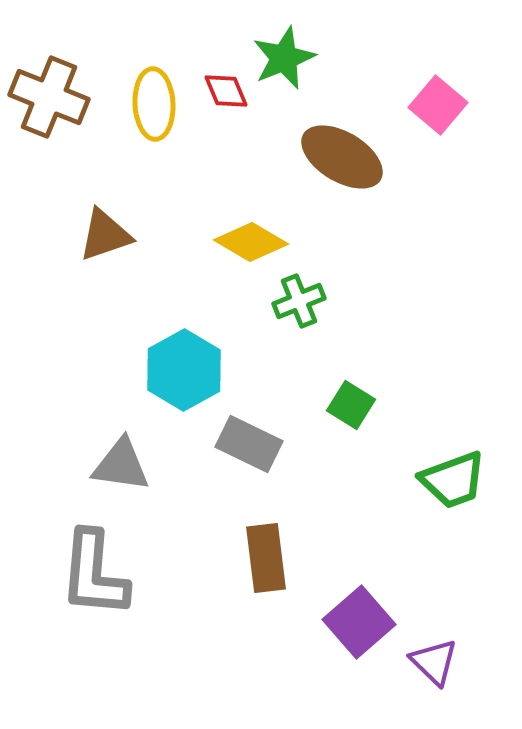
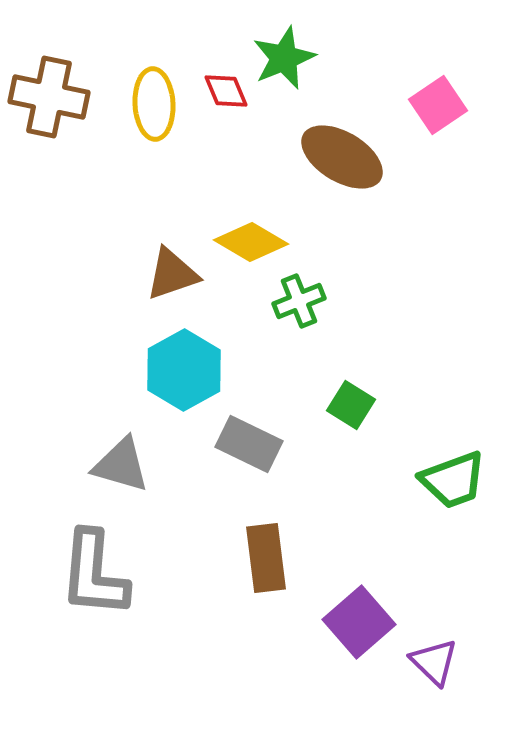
brown cross: rotated 10 degrees counterclockwise
pink square: rotated 16 degrees clockwise
brown triangle: moved 67 px right, 39 px down
gray triangle: rotated 8 degrees clockwise
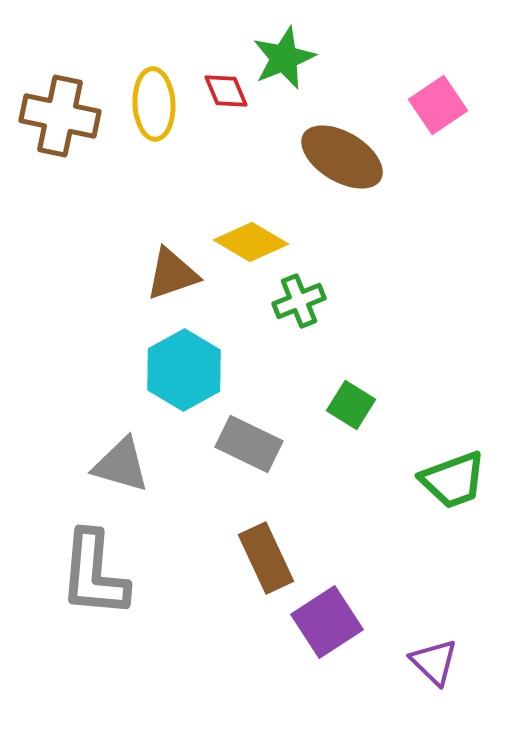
brown cross: moved 11 px right, 19 px down
brown rectangle: rotated 18 degrees counterclockwise
purple square: moved 32 px left; rotated 8 degrees clockwise
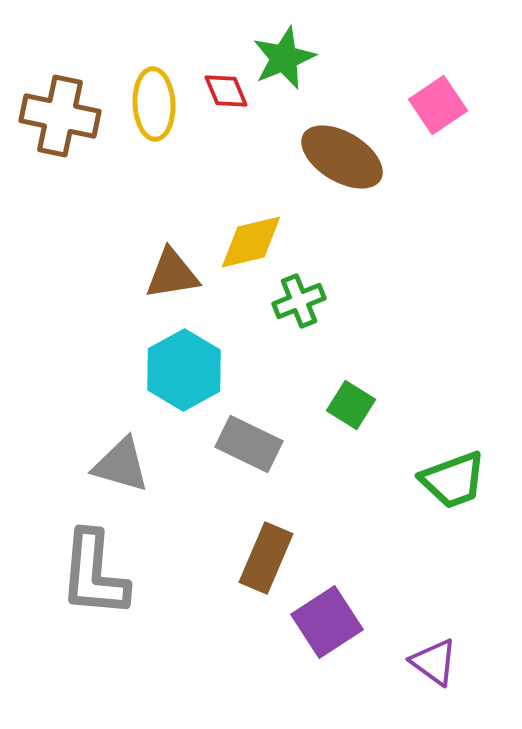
yellow diamond: rotated 44 degrees counterclockwise
brown triangle: rotated 10 degrees clockwise
brown rectangle: rotated 48 degrees clockwise
purple triangle: rotated 8 degrees counterclockwise
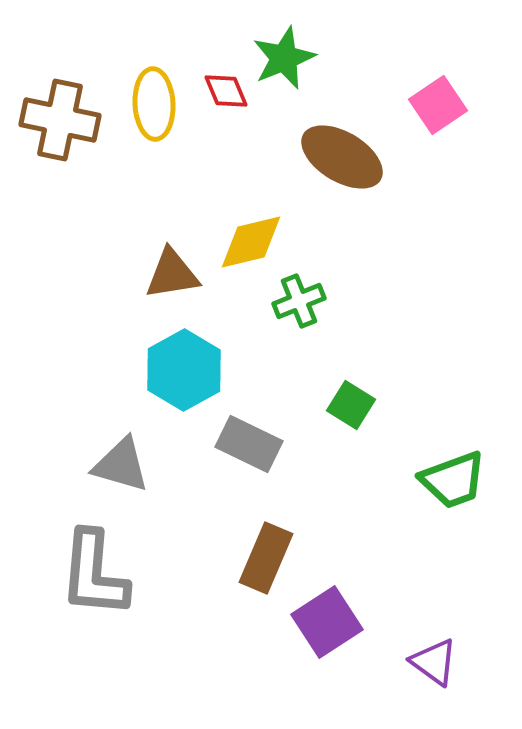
brown cross: moved 4 px down
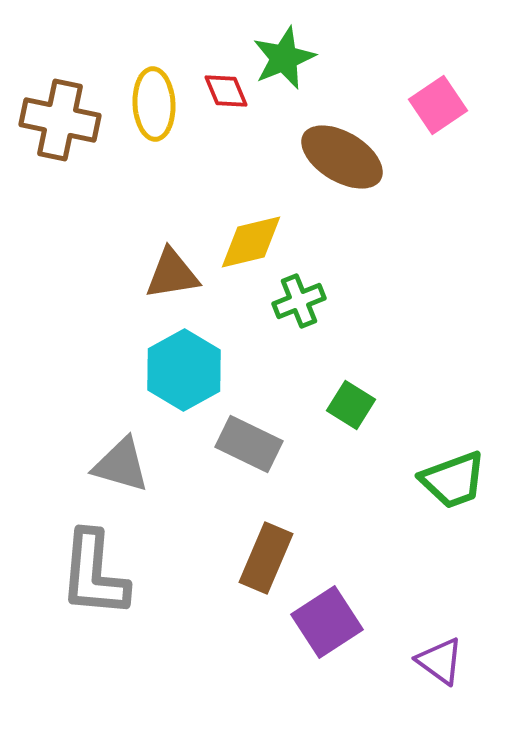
purple triangle: moved 6 px right, 1 px up
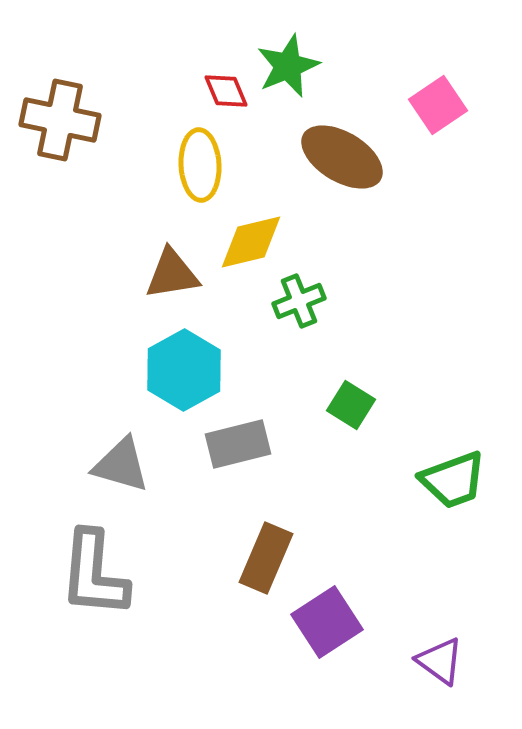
green star: moved 4 px right, 8 px down
yellow ellipse: moved 46 px right, 61 px down
gray rectangle: moved 11 px left; rotated 40 degrees counterclockwise
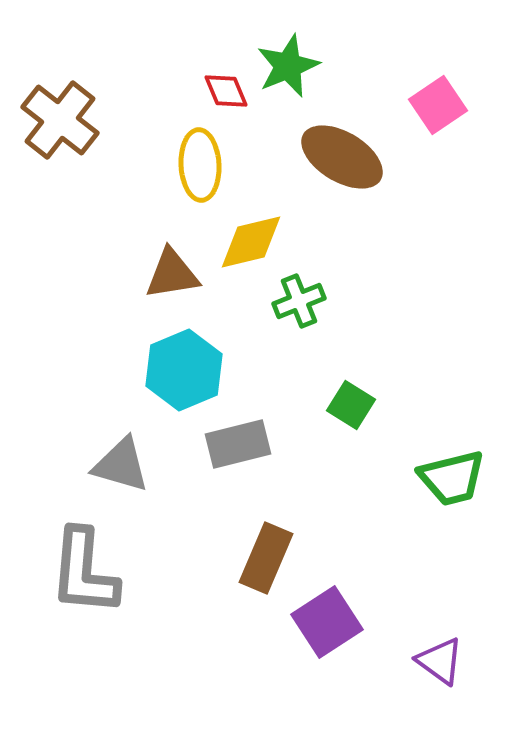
brown cross: rotated 26 degrees clockwise
cyan hexagon: rotated 6 degrees clockwise
green trapezoid: moved 1 px left, 2 px up; rotated 6 degrees clockwise
gray L-shape: moved 10 px left, 2 px up
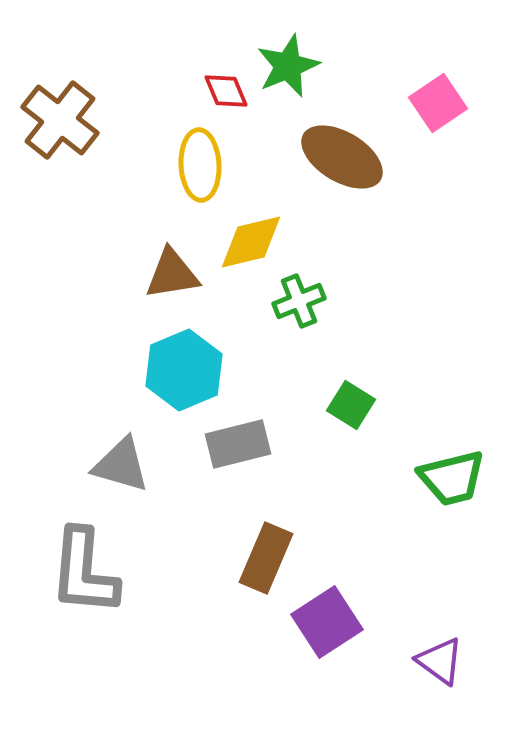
pink square: moved 2 px up
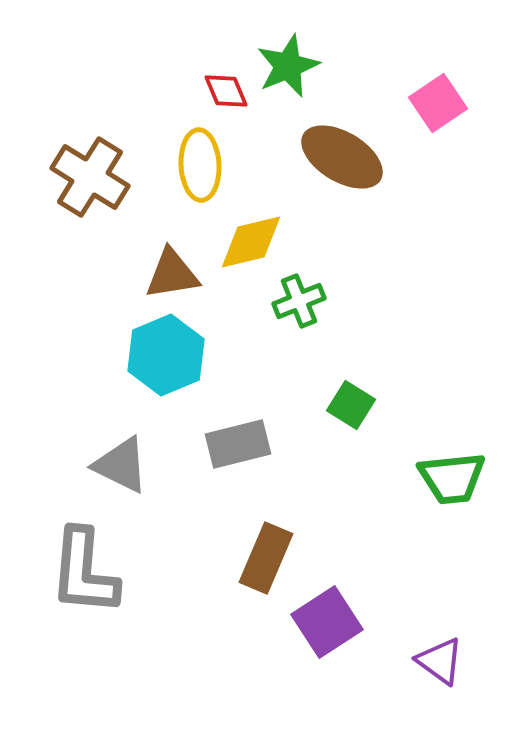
brown cross: moved 30 px right, 57 px down; rotated 6 degrees counterclockwise
cyan hexagon: moved 18 px left, 15 px up
gray triangle: rotated 10 degrees clockwise
green trapezoid: rotated 8 degrees clockwise
